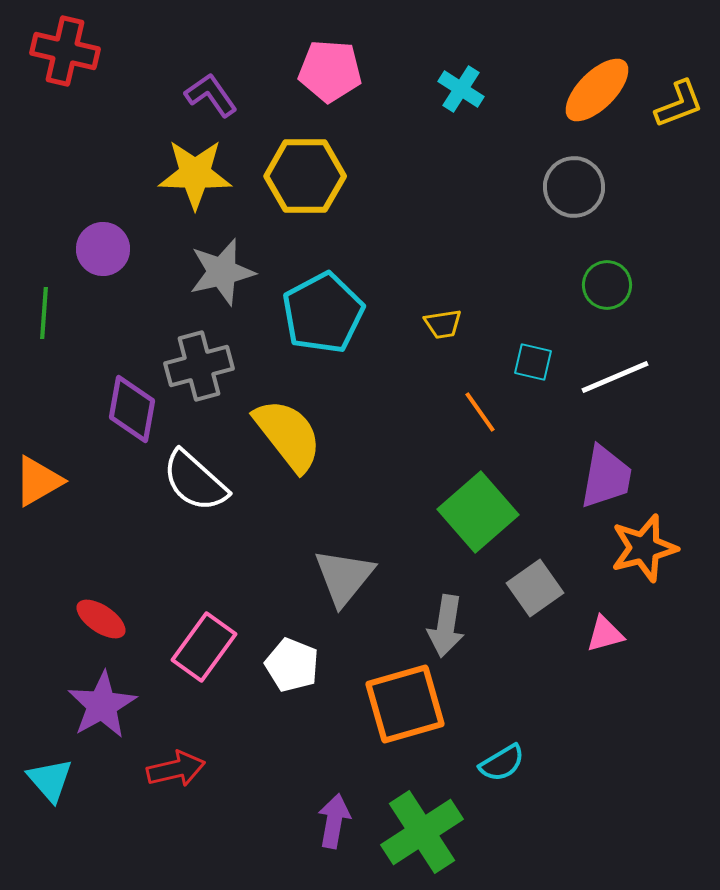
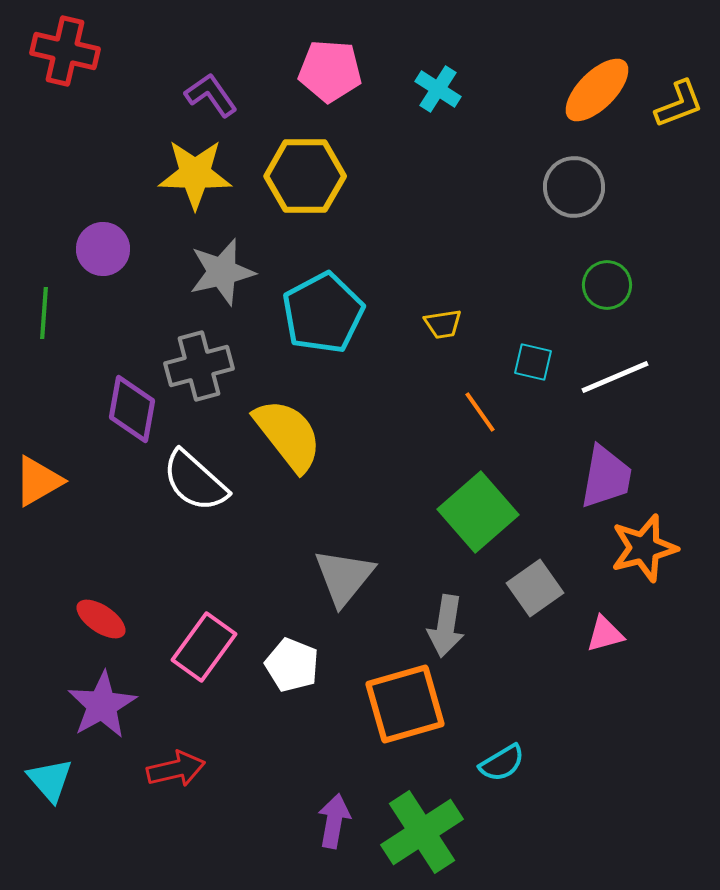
cyan cross: moved 23 px left
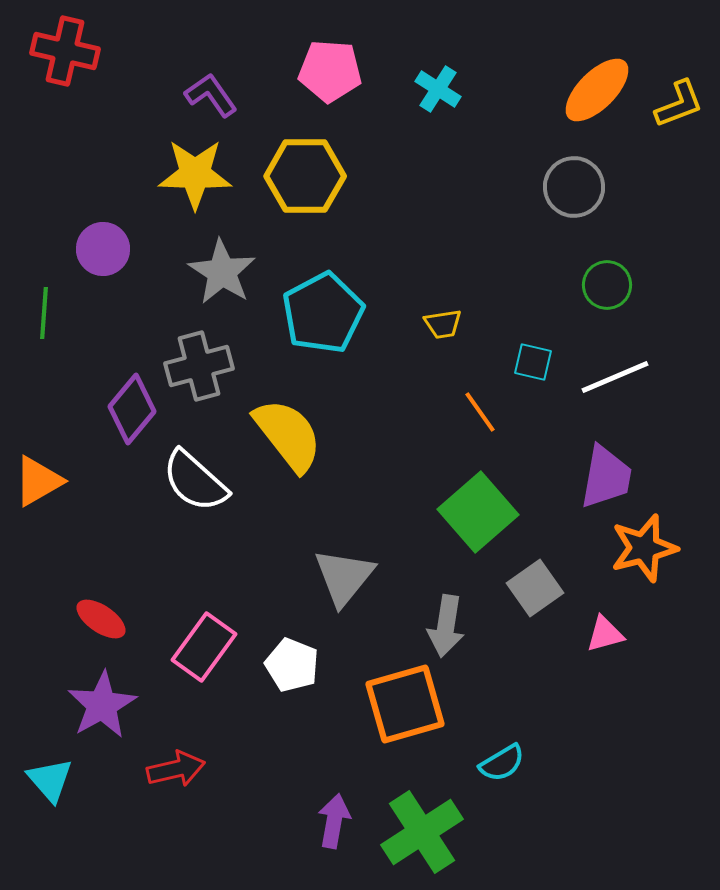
gray star: rotated 26 degrees counterclockwise
purple diamond: rotated 30 degrees clockwise
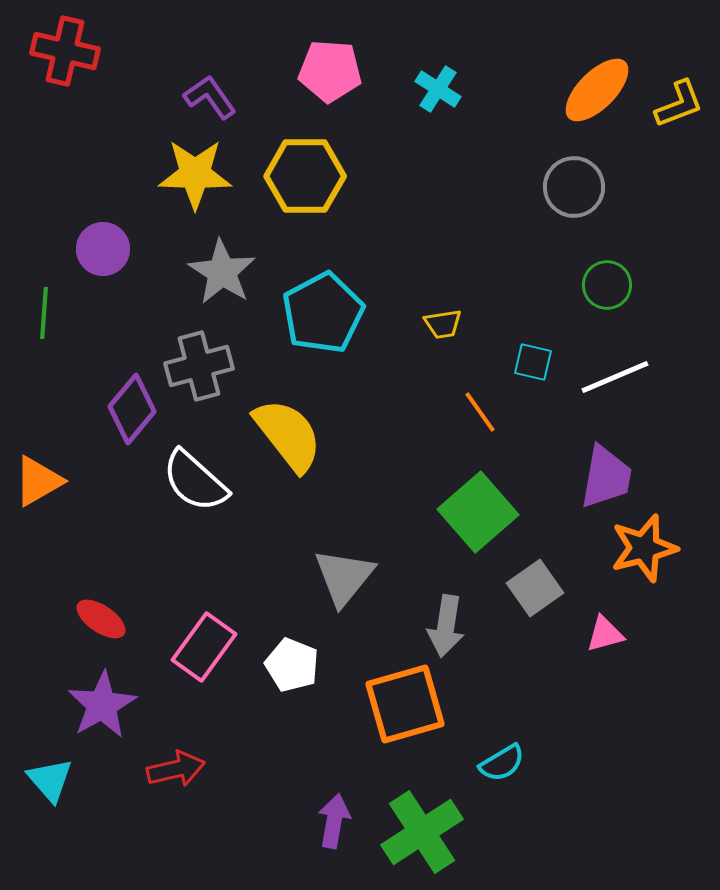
purple L-shape: moved 1 px left, 2 px down
